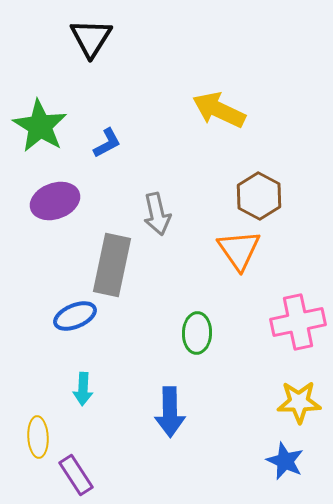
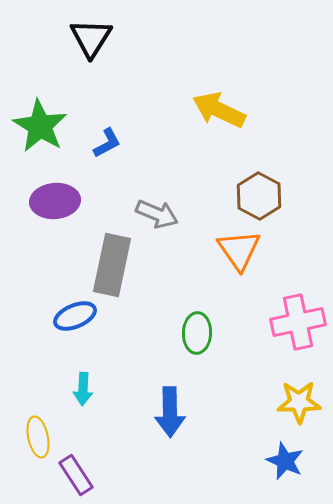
purple ellipse: rotated 15 degrees clockwise
gray arrow: rotated 54 degrees counterclockwise
yellow ellipse: rotated 9 degrees counterclockwise
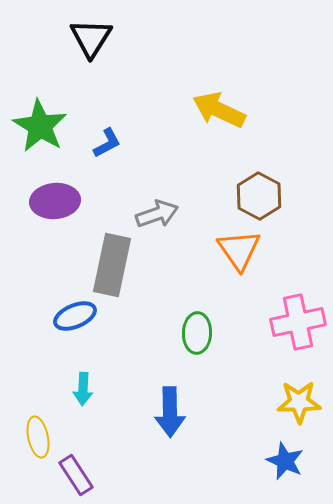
gray arrow: rotated 42 degrees counterclockwise
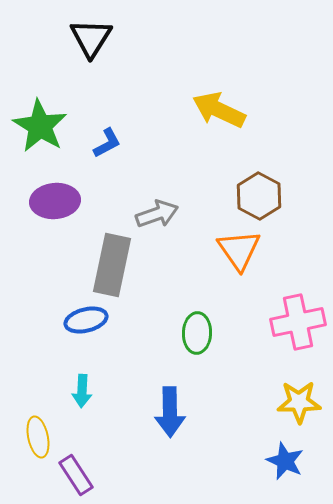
blue ellipse: moved 11 px right, 4 px down; rotated 9 degrees clockwise
cyan arrow: moved 1 px left, 2 px down
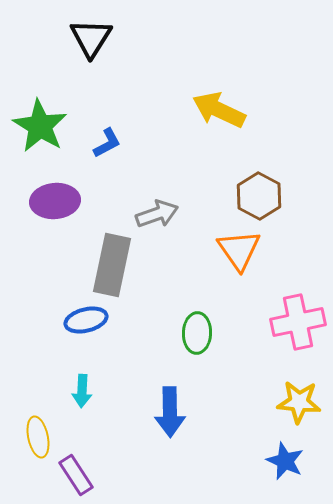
yellow star: rotated 6 degrees clockwise
